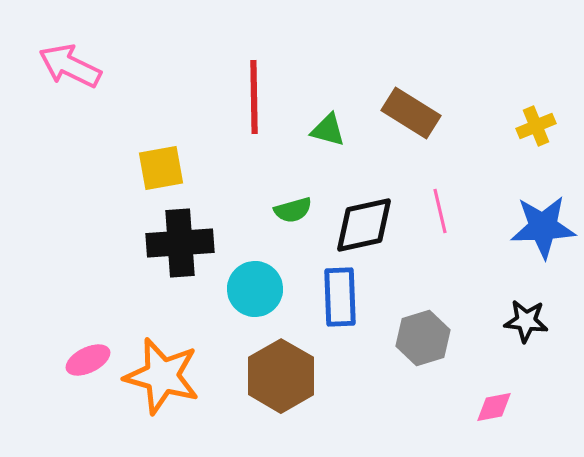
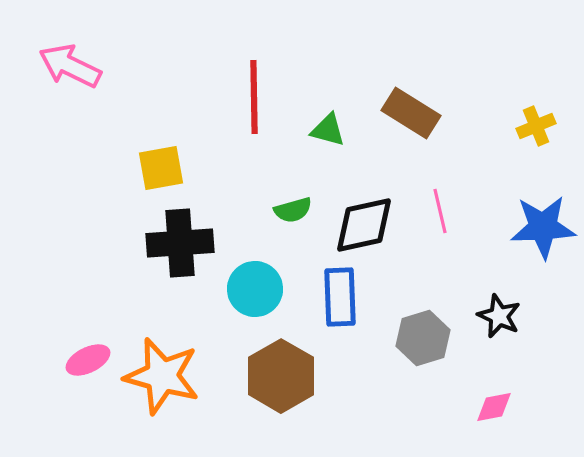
black star: moved 27 px left, 5 px up; rotated 18 degrees clockwise
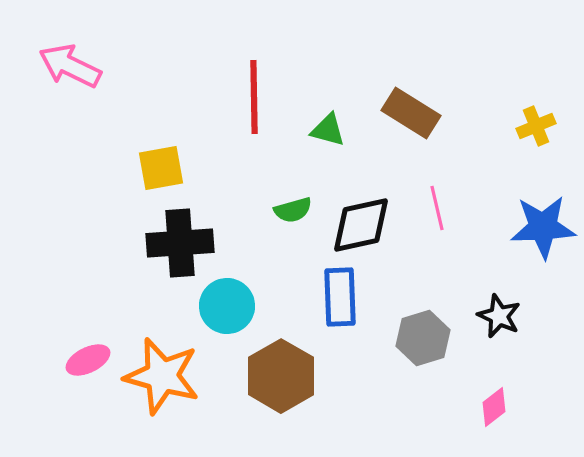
pink line: moved 3 px left, 3 px up
black diamond: moved 3 px left
cyan circle: moved 28 px left, 17 px down
pink diamond: rotated 27 degrees counterclockwise
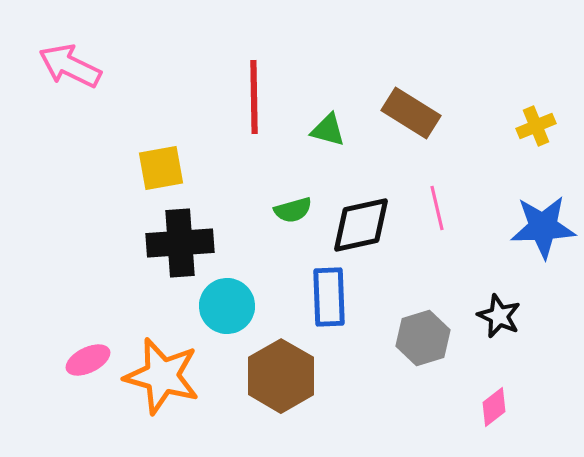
blue rectangle: moved 11 px left
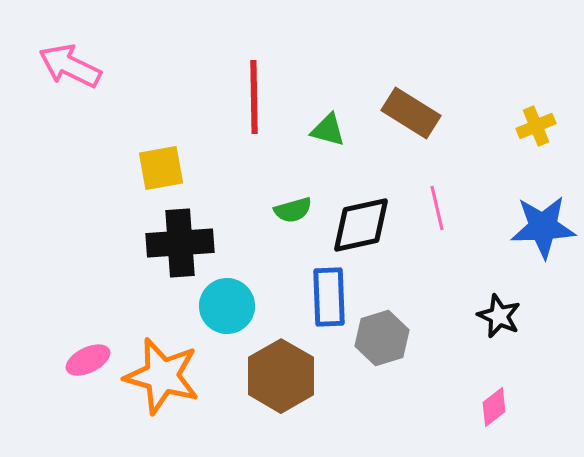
gray hexagon: moved 41 px left
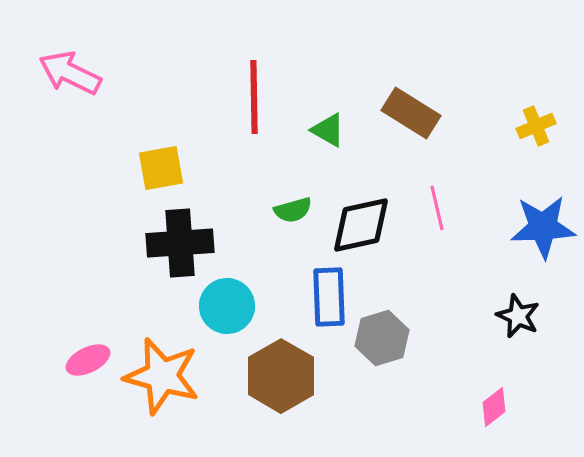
pink arrow: moved 7 px down
green triangle: rotated 15 degrees clockwise
black star: moved 19 px right
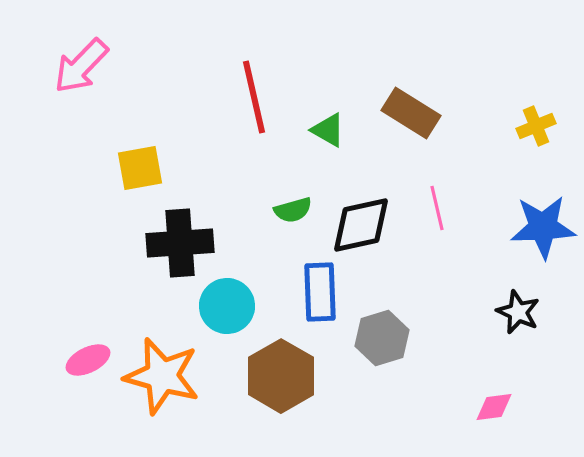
pink arrow: moved 11 px right, 7 px up; rotated 72 degrees counterclockwise
red line: rotated 12 degrees counterclockwise
yellow square: moved 21 px left
blue rectangle: moved 9 px left, 5 px up
black star: moved 4 px up
pink diamond: rotated 30 degrees clockwise
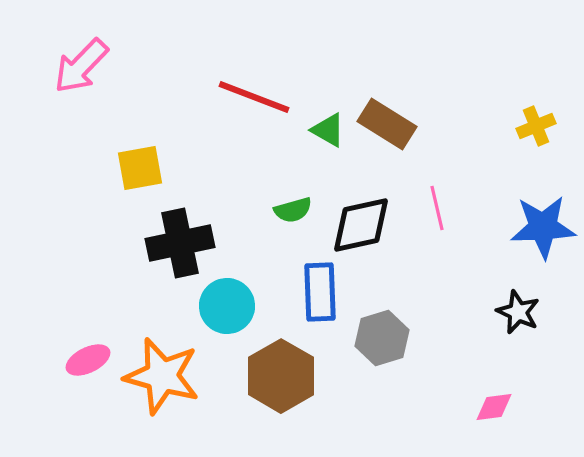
red line: rotated 56 degrees counterclockwise
brown rectangle: moved 24 px left, 11 px down
black cross: rotated 8 degrees counterclockwise
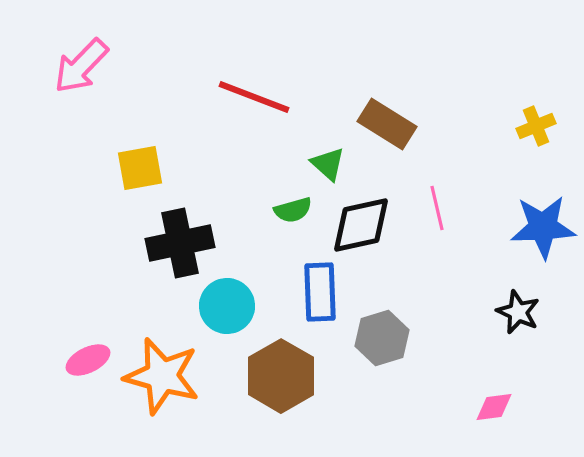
green triangle: moved 34 px down; rotated 12 degrees clockwise
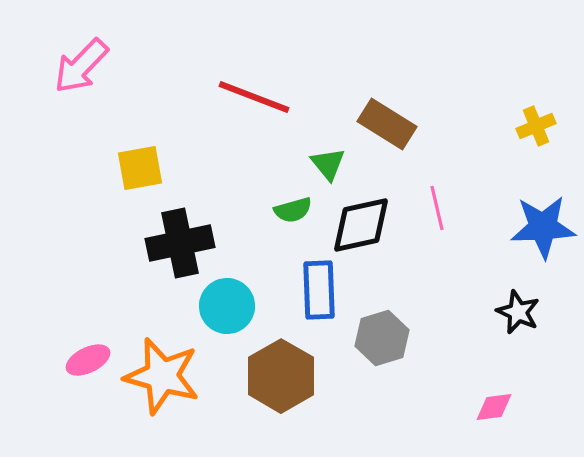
green triangle: rotated 9 degrees clockwise
blue rectangle: moved 1 px left, 2 px up
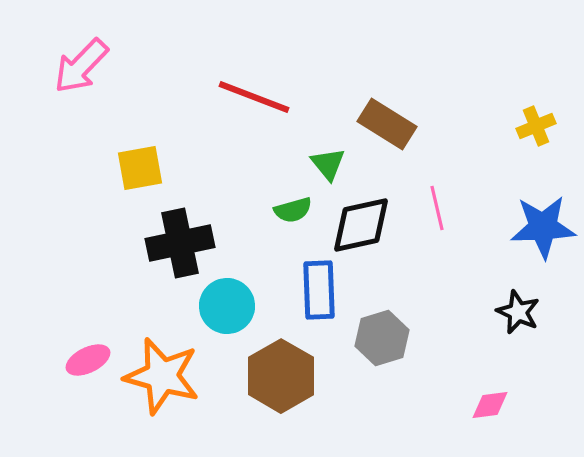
pink diamond: moved 4 px left, 2 px up
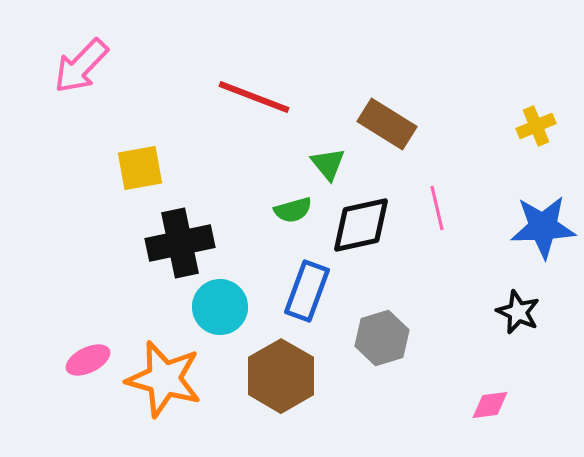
blue rectangle: moved 12 px left, 1 px down; rotated 22 degrees clockwise
cyan circle: moved 7 px left, 1 px down
orange star: moved 2 px right, 3 px down
